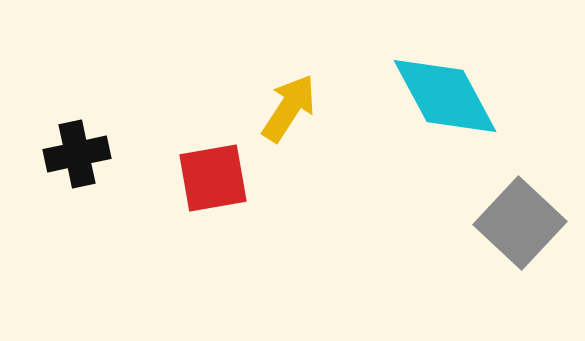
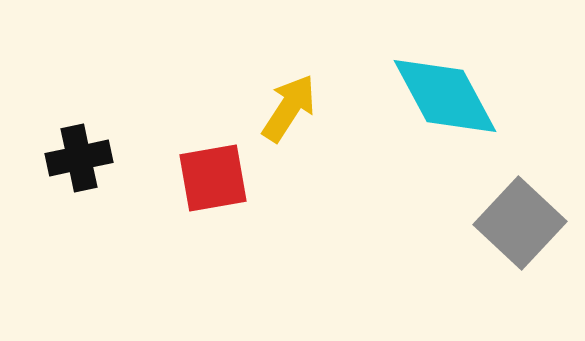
black cross: moved 2 px right, 4 px down
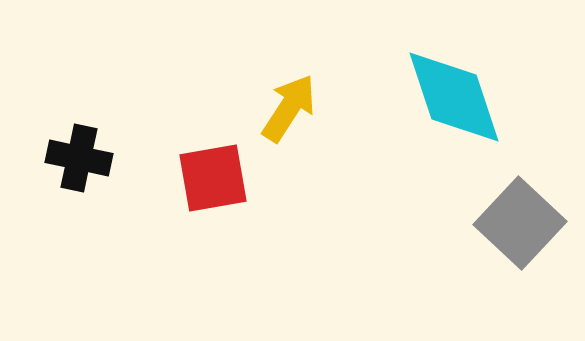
cyan diamond: moved 9 px right, 1 px down; rotated 10 degrees clockwise
black cross: rotated 24 degrees clockwise
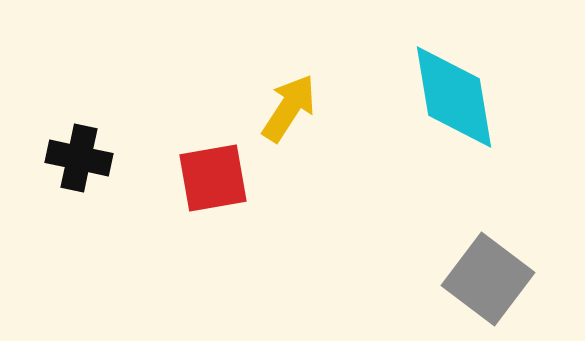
cyan diamond: rotated 9 degrees clockwise
gray square: moved 32 px left, 56 px down; rotated 6 degrees counterclockwise
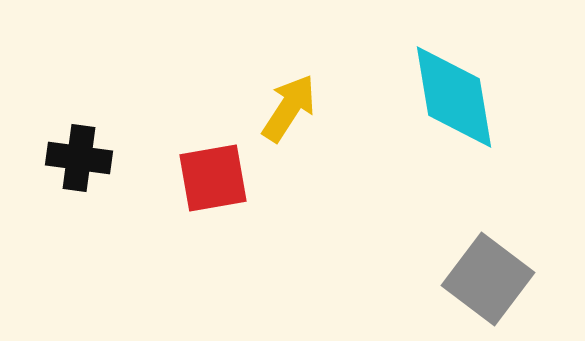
black cross: rotated 4 degrees counterclockwise
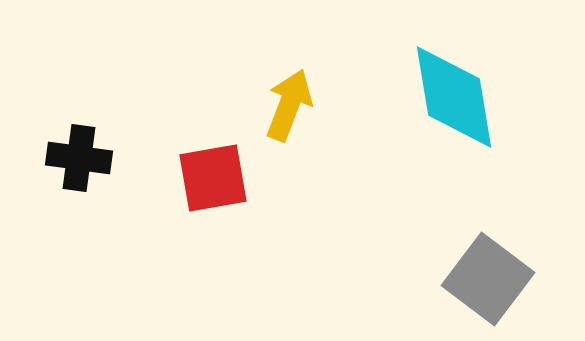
yellow arrow: moved 3 px up; rotated 12 degrees counterclockwise
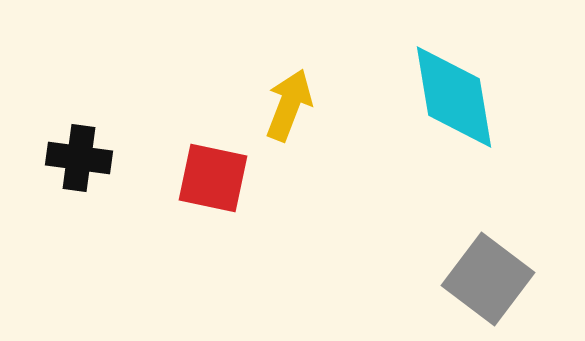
red square: rotated 22 degrees clockwise
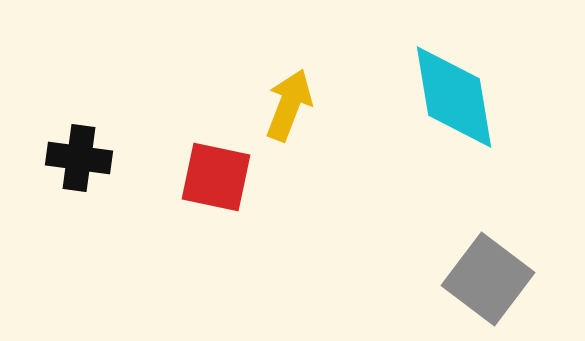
red square: moved 3 px right, 1 px up
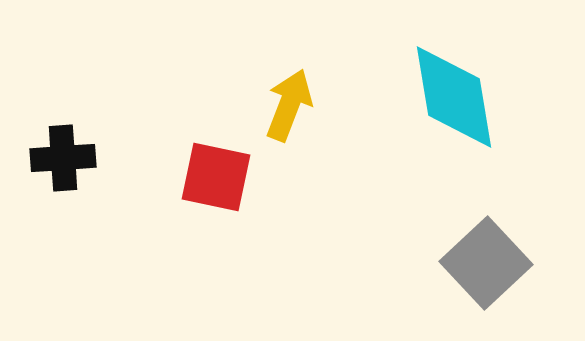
black cross: moved 16 px left; rotated 12 degrees counterclockwise
gray square: moved 2 px left, 16 px up; rotated 10 degrees clockwise
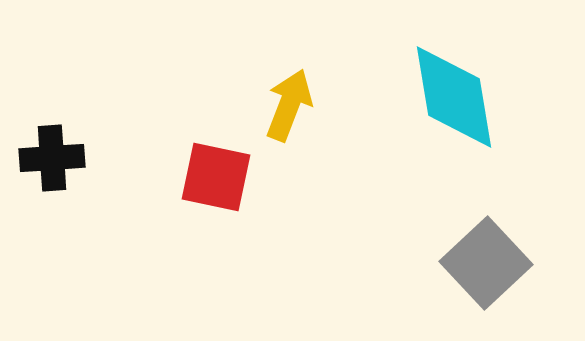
black cross: moved 11 px left
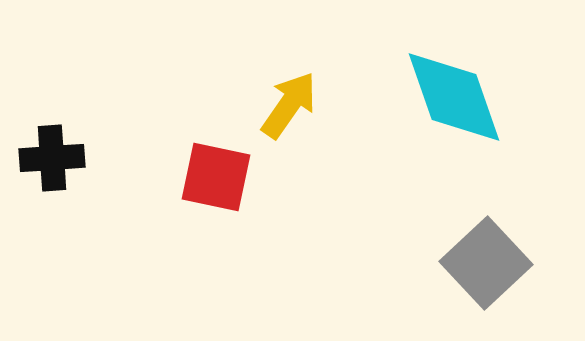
cyan diamond: rotated 10 degrees counterclockwise
yellow arrow: rotated 14 degrees clockwise
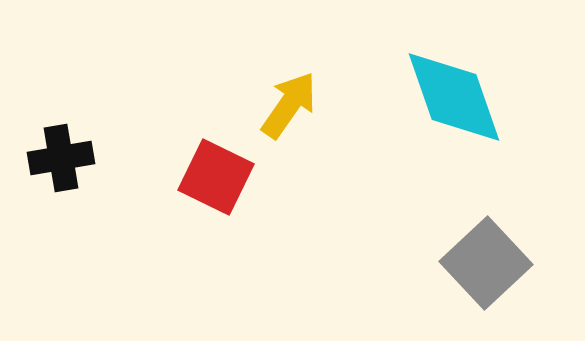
black cross: moved 9 px right; rotated 6 degrees counterclockwise
red square: rotated 14 degrees clockwise
